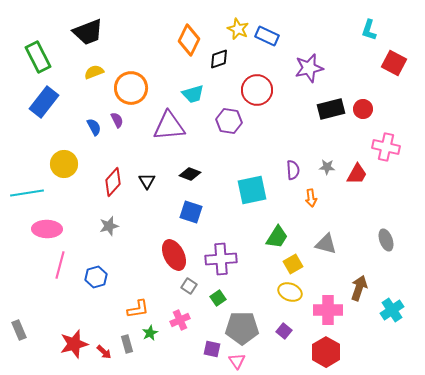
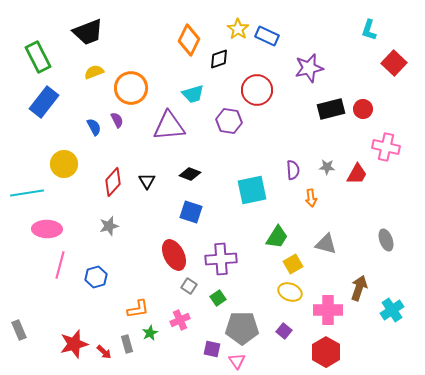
yellow star at (238, 29): rotated 10 degrees clockwise
red square at (394, 63): rotated 15 degrees clockwise
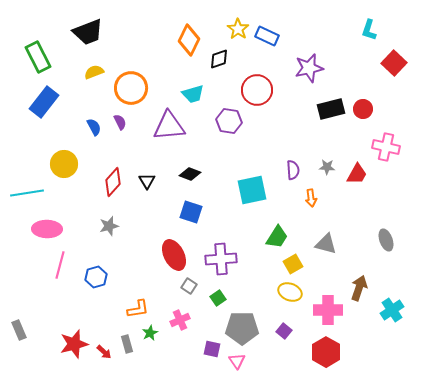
purple semicircle at (117, 120): moved 3 px right, 2 px down
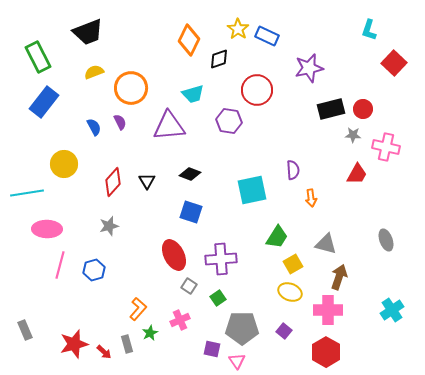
gray star at (327, 167): moved 26 px right, 32 px up
blue hexagon at (96, 277): moved 2 px left, 7 px up
brown arrow at (359, 288): moved 20 px left, 11 px up
orange L-shape at (138, 309): rotated 40 degrees counterclockwise
gray rectangle at (19, 330): moved 6 px right
